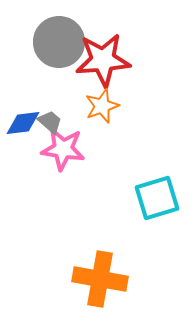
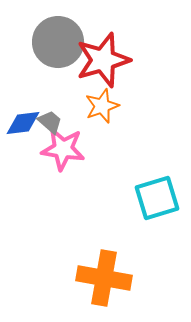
gray circle: moved 1 px left
red star: rotated 12 degrees counterclockwise
orange cross: moved 4 px right, 1 px up
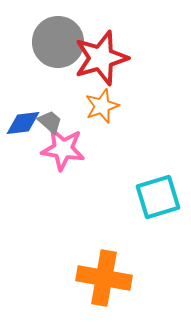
red star: moved 2 px left, 2 px up
cyan square: moved 1 px right, 1 px up
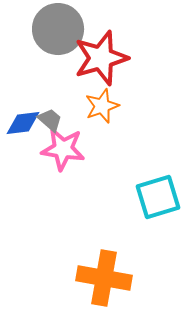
gray circle: moved 13 px up
gray trapezoid: moved 2 px up
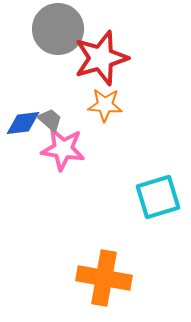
orange star: moved 3 px right, 1 px up; rotated 24 degrees clockwise
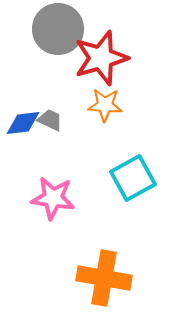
gray trapezoid: rotated 16 degrees counterclockwise
pink star: moved 10 px left, 49 px down
cyan square: moved 25 px left, 19 px up; rotated 12 degrees counterclockwise
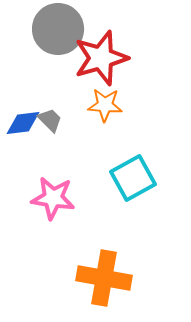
gray trapezoid: rotated 20 degrees clockwise
